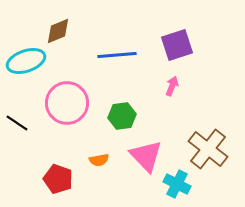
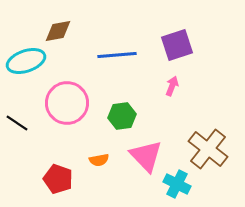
brown diamond: rotated 12 degrees clockwise
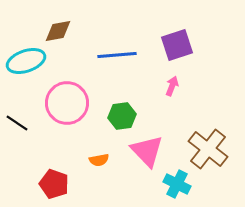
pink triangle: moved 1 px right, 5 px up
red pentagon: moved 4 px left, 5 px down
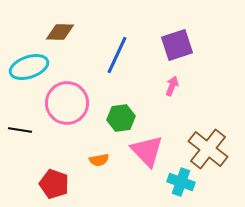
brown diamond: moved 2 px right, 1 px down; rotated 12 degrees clockwise
blue line: rotated 60 degrees counterclockwise
cyan ellipse: moved 3 px right, 6 px down
green hexagon: moved 1 px left, 2 px down
black line: moved 3 px right, 7 px down; rotated 25 degrees counterclockwise
cyan cross: moved 4 px right, 2 px up; rotated 8 degrees counterclockwise
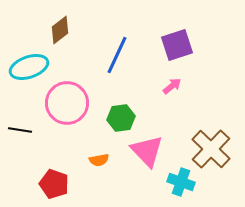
brown diamond: moved 2 px up; rotated 40 degrees counterclockwise
pink arrow: rotated 30 degrees clockwise
brown cross: moved 3 px right; rotated 6 degrees clockwise
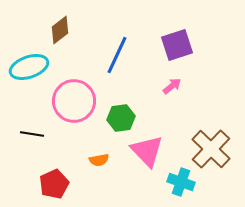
pink circle: moved 7 px right, 2 px up
black line: moved 12 px right, 4 px down
red pentagon: rotated 28 degrees clockwise
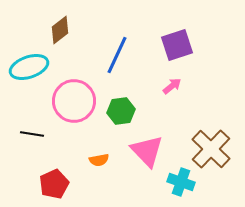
green hexagon: moved 7 px up
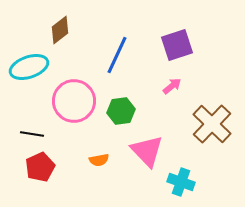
brown cross: moved 1 px right, 25 px up
red pentagon: moved 14 px left, 17 px up
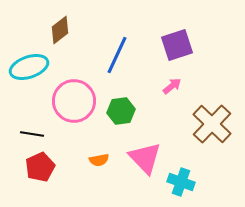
pink triangle: moved 2 px left, 7 px down
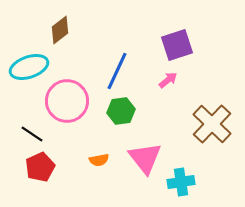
blue line: moved 16 px down
pink arrow: moved 4 px left, 6 px up
pink circle: moved 7 px left
black line: rotated 25 degrees clockwise
pink triangle: rotated 6 degrees clockwise
cyan cross: rotated 28 degrees counterclockwise
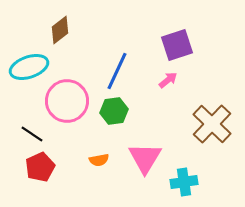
green hexagon: moved 7 px left
pink triangle: rotated 9 degrees clockwise
cyan cross: moved 3 px right
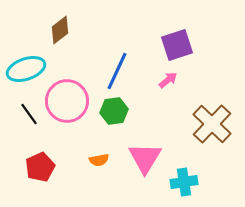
cyan ellipse: moved 3 px left, 2 px down
black line: moved 3 px left, 20 px up; rotated 20 degrees clockwise
